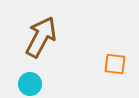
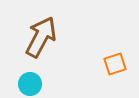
orange square: rotated 25 degrees counterclockwise
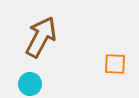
orange square: rotated 20 degrees clockwise
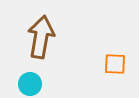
brown arrow: rotated 18 degrees counterclockwise
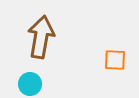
orange square: moved 4 px up
